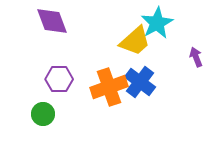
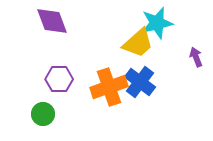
cyan star: rotated 16 degrees clockwise
yellow trapezoid: moved 3 px right, 2 px down
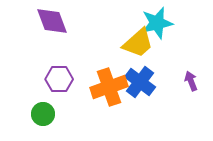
purple arrow: moved 5 px left, 24 px down
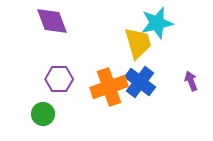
yellow trapezoid: rotated 64 degrees counterclockwise
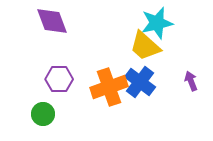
yellow trapezoid: moved 7 px right, 3 px down; rotated 148 degrees clockwise
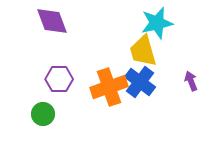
yellow trapezoid: moved 2 px left, 5 px down; rotated 32 degrees clockwise
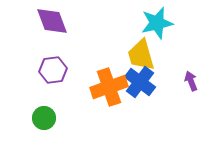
yellow trapezoid: moved 2 px left, 4 px down
purple hexagon: moved 6 px left, 9 px up; rotated 8 degrees counterclockwise
green circle: moved 1 px right, 4 px down
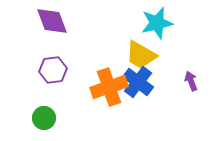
yellow trapezoid: rotated 44 degrees counterclockwise
blue cross: moved 2 px left
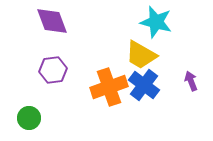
cyan star: moved 1 px left, 1 px up; rotated 28 degrees clockwise
blue cross: moved 6 px right, 3 px down
green circle: moved 15 px left
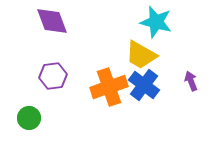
purple hexagon: moved 6 px down
